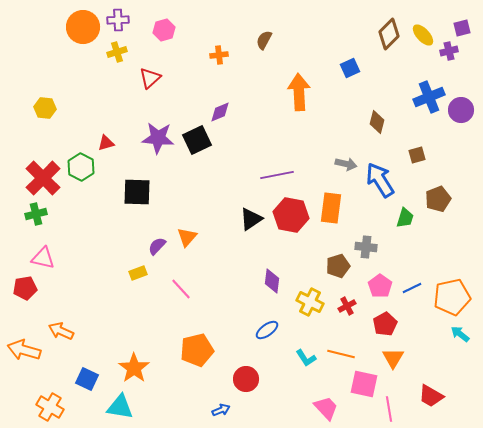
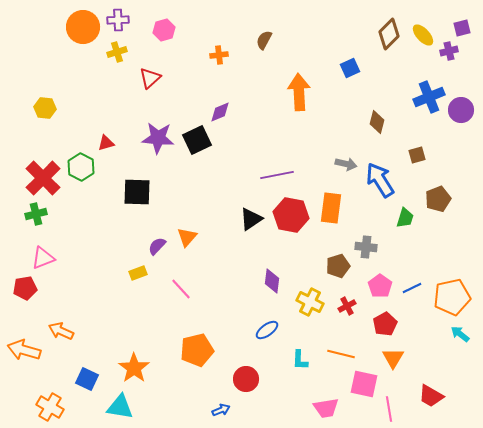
pink triangle at (43, 258): rotated 35 degrees counterclockwise
cyan L-shape at (306, 358): moved 6 px left, 2 px down; rotated 35 degrees clockwise
pink trapezoid at (326, 408): rotated 124 degrees clockwise
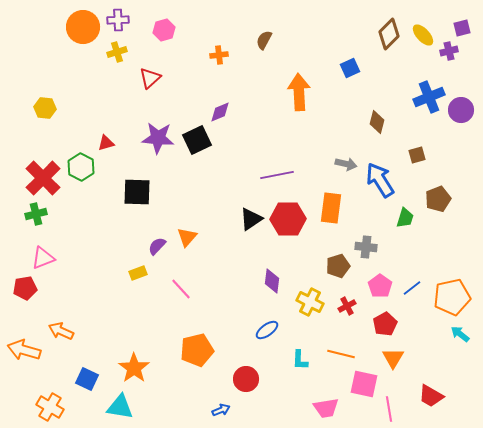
red hexagon at (291, 215): moved 3 px left, 4 px down; rotated 12 degrees counterclockwise
blue line at (412, 288): rotated 12 degrees counterclockwise
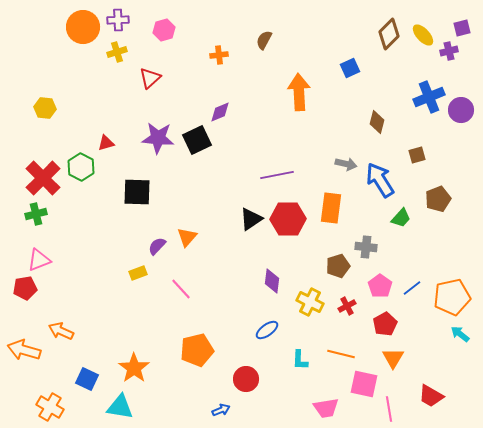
green trapezoid at (405, 218): moved 4 px left; rotated 25 degrees clockwise
pink triangle at (43, 258): moved 4 px left, 2 px down
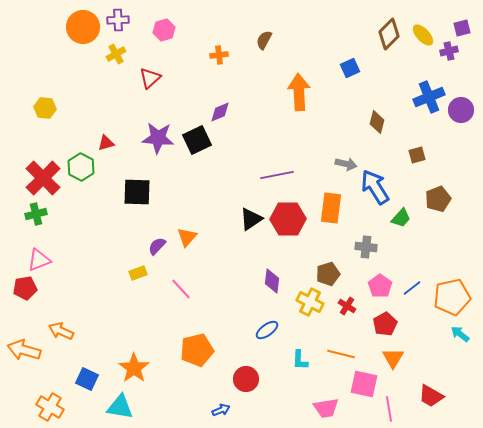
yellow cross at (117, 52): moved 1 px left, 2 px down; rotated 12 degrees counterclockwise
blue arrow at (380, 180): moved 5 px left, 7 px down
brown pentagon at (338, 266): moved 10 px left, 8 px down
red cross at (347, 306): rotated 30 degrees counterclockwise
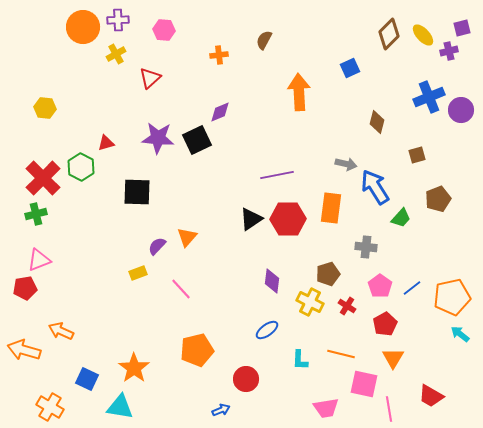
pink hexagon at (164, 30): rotated 20 degrees clockwise
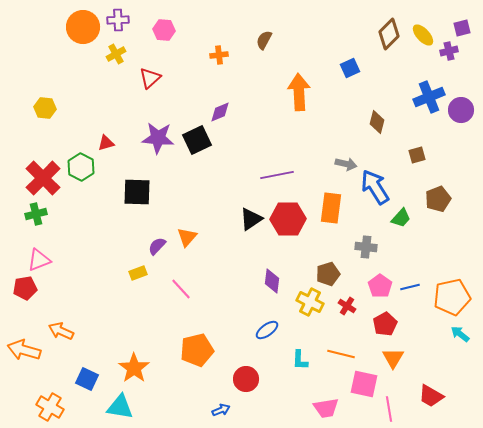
blue line at (412, 288): moved 2 px left, 1 px up; rotated 24 degrees clockwise
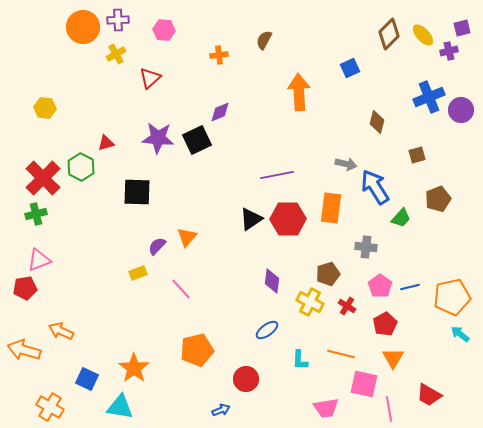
red trapezoid at (431, 396): moved 2 px left, 1 px up
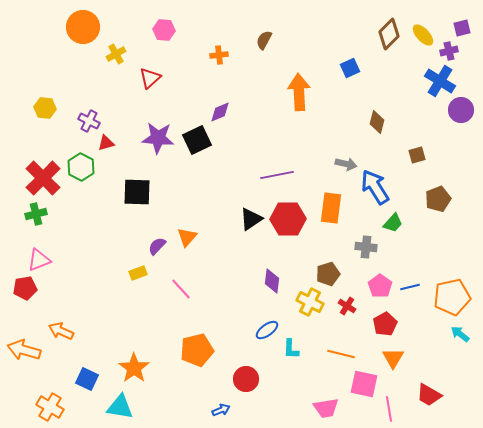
purple cross at (118, 20): moved 29 px left, 101 px down; rotated 30 degrees clockwise
blue cross at (429, 97): moved 11 px right, 16 px up; rotated 36 degrees counterclockwise
green trapezoid at (401, 218): moved 8 px left, 5 px down
cyan L-shape at (300, 360): moved 9 px left, 11 px up
